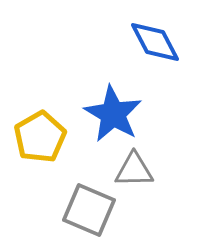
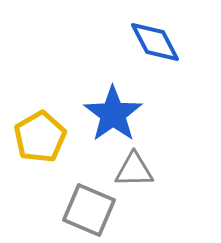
blue star: rotated 6 degrees clockwise
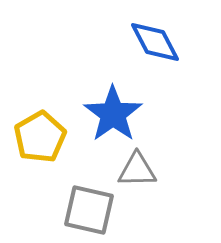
gray triangle: moved 3 px right
gray square: rotated 10 degrees counterclockwise
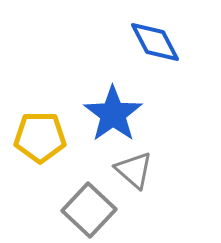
yellow pentagon: rotated 30 degrees clockwise
gray triangle: moved 3 px left; rotated 42 degrees clockwise
gray square: rotated 30 degrees clockwise
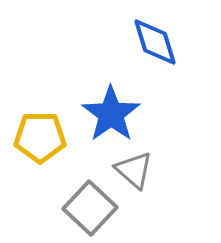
blue diamond: rotated 10 degrees clockwise
blue star: moved 2 px left
gray square: moved 1 px right, 2 px up
